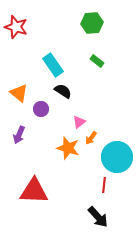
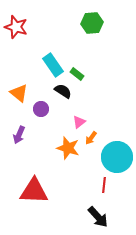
green rectangle: moved 20 px left, 13 px down
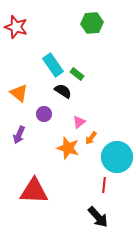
purple circle: moved 3 px right, 5 px down
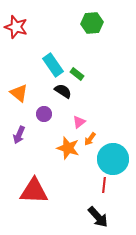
orange arrow: moved 1 px left, 1 px down
cyan circle: moved 4 px left, 2 px down
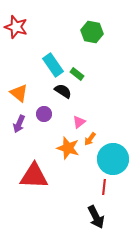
green hexagon: moved 9 px down; rotated 15 degrees clockwise
purple arrow: moved 11 px up
red line: moved 2 px down
red triangle: moved 15 px up
black arrow: moved 2 px left; rotated 15 degrees clockwise
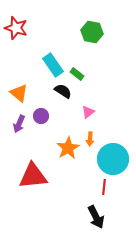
red star: moved 1 px down
purple circle: moved 3 px left, 2 px down
pink triangle: moved 9 px right, 10 px up
orange arrow: rotated 32 degrees counterclockwise
orange star: rotated 25 degrees clockwise
red triangle: moved 1 px left; rotated 8 degrees counterclockwise
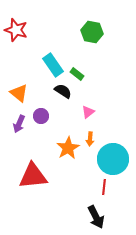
red star: moved 2 px down
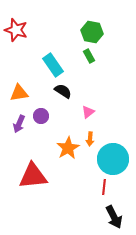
green rectangle: moved 12 px right, 18 px up; rotated 24 degrees clockwise
orange triangle: rotated 48 degrees counterclockwise
black arrow: moved 18 px right
